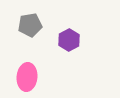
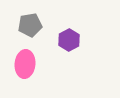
pink ellipse: moved 2 px left, 13 px up
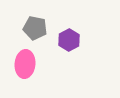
gray pentagon: moved 5 px right, 3 px down; rotated 20 degrees clockwise
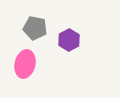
pink ellipse: rotated 8 degrees clockwise
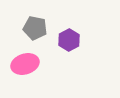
pink ellipse: rotated 60 degrees clockwise
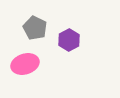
gray pentagon: rotated 15 degrees clockwise
